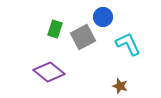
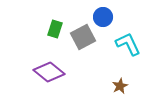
brown star: rotated 28 degrees clockwise
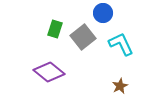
blue circle: moved 4 px up
gray square: rotated 10 degrees counterclockwise
cyan L-shape: moved 7 px left
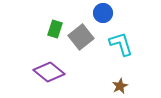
gray square: moved 2 px left
cyan L-shape: rotated 8 degrees clockwise
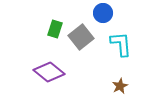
cyan L-shape: rotated 12 degrees clockwise
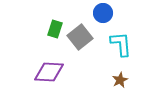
gray square: moved 1 px left
purple diamond: rotated 36 degrees counterclockwise
brown star: moved 6 px up
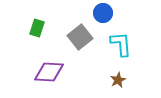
green rectangle: moved 18 px left, 1 px up
brown star: moved 2 px left
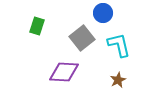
green rectangle: moved 2 px up
gray square: moved 2 px right, 1 px down
cyan L-shape: moved 2 px left, 1 px down; rotated 8 degrees counterclockwise
purple diamond: moved 15 px right
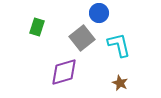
blue circle: moved 4 px left
green rectangle: moved 1 px down
purple diamond: rotated 20 degrees counterclockwise
brown star: moved 2 px right, 3 px down; rotated 21 degrees counterclockwise
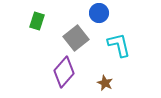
green rectangle: moved 6 px up
gray square: moved 6 px left
purple diamond: rotated 32 degrees counterclockwise
brown star: moved 15 px left
